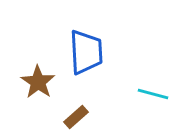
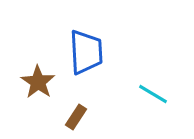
cyan line: rotated 16 degrees clockwise
brown rectangle: rotated 15 degrees counterclockwise
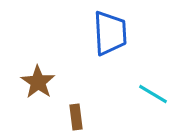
blue trapezoid: moved 24 px right, 19 px up
brown rectangle: rotated 40 degrees counterclockwise
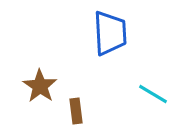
brown star: moved 2 px right, 4 px down
brown rectangle: moved 6 px up
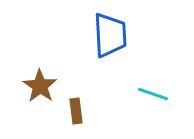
blue trapezoid: moved 2 px down
cyan line: rotated 12 degrees counterclockwise
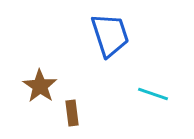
blue trapezoid: rotated 15 degrees counterclockwise
brown rectangle: moved 4 px left, 2 px down
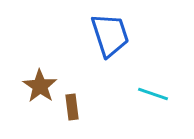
brown rectangle: moved 6 px up
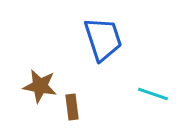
blue trapezoid: moved 7 px left, 4 px down
brown star: rotated 24 degrees counterclockwise
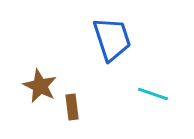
blue trapezoid: moved 9 px right
brown star: rotated 16 degrees clockwise
